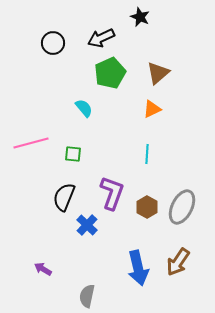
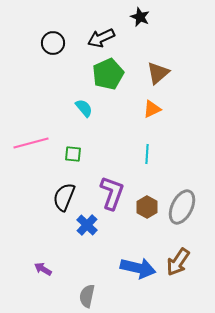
green pentagon: moved 2 px left, 1 px down
blue arrow: rotated 64 degrees counterclockwise
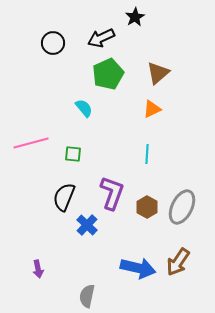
black star: moved 5 px left; rotated 18 degrees clockwise
purple arrow: moved 5 px left; rotated 132 degrees counterclockwise
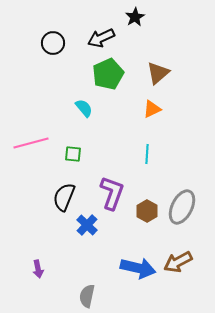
brown hexagon: moved 4 px down
brown arrow: rotated 28 degrees clockwise
